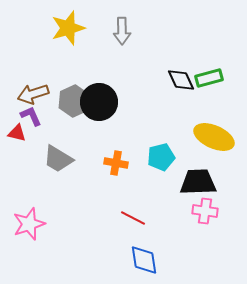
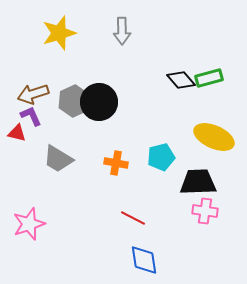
yellow star: moved 9 px left, 5 px down
black diamond: rotated 16 degrees counterclockwise
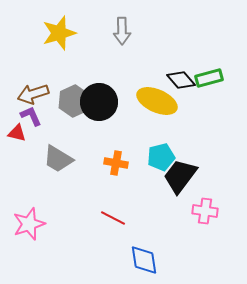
yellow ellipse: moved 57 px left, 36 px up
black trapezoid: moved 18 px left, 6 px up; rotated 51 degrees counterclockwise
red line: moved 20 px left
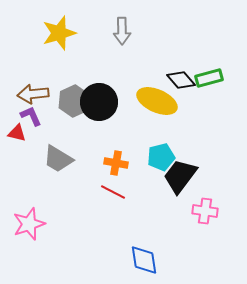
brown arrow: rotated 12 degrees clockwise
red line: moved 26 px up
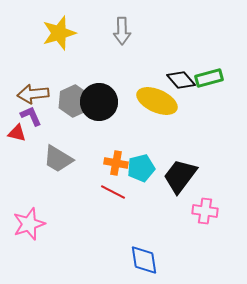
cyan pentagon: moved 20 px left, 11 px down
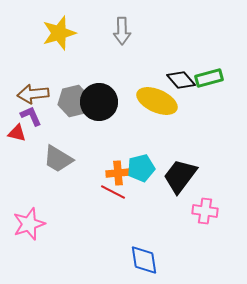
gray hexagon: rotated 12 degrees clockwise
orange cross: moved 2 px right, 10 px down; rotated 15 degrees counterclockwise
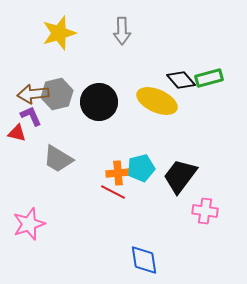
gray hexagon: moved 17 px left, 7 px up
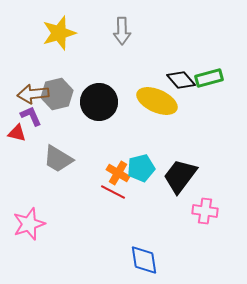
orange cross: rotated 35 degrees clockwise
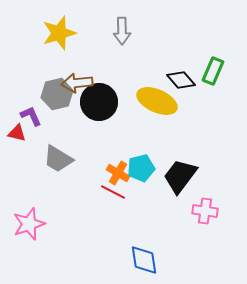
green rectangle: moved 4 px right, 7 px up; rotated 52 degrees counterclockwise
brown arrow: moved 44 px right, 11 px up
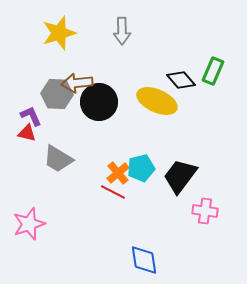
gray hexagon: rotated 16 degrees clockwise
red triangle: moved 10 px right
orange cross: rotated 20 degrees clockwise
